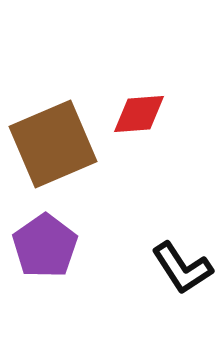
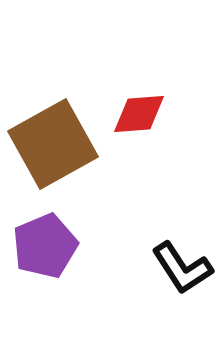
brown square: rotated 6 degrees counterclockwise
purple pentagon: rotated 12 degrees clockwise
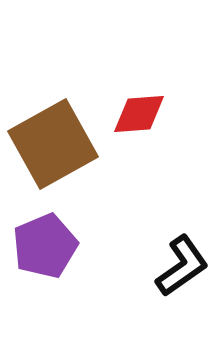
black L-shape: moved 2 px up; rotated 92 degrees counterclockwise
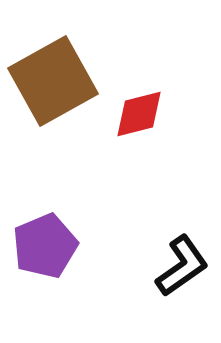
red diamond: rotated 10 degrees counterclockwise
brown square: moved 63 px up
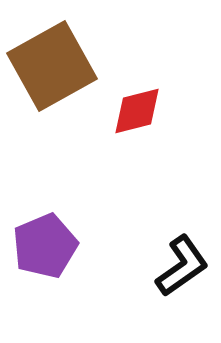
brown square: moved 1 px left, 15 px up
red diamond: moved 2 px left, 3 px up
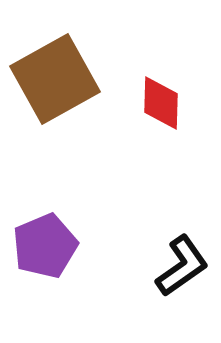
brown square: moved 3 px right, 13 px down
red diamond: moved 24 px right, 8 px up; rotated 74 degrees counterclockwise
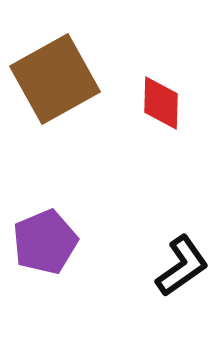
purple pentagon: moved 4 px up
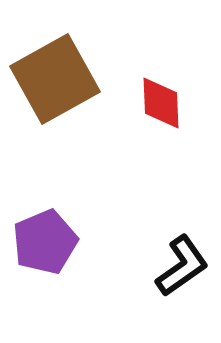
red diamond: rotated 4 degrees counterclockwise
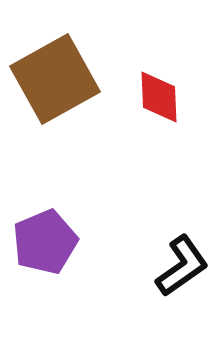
red diamond: moved 2 px left, 6 px up
